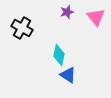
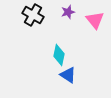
purple star: moved 1 px right
pink triangle: moved 1 px left, 3 px down
black cross: moved 11 px right, 13 px up
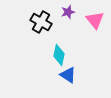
black cross: moved 8 px right, 7 px down
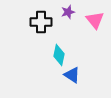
black cross: rotated 30 degrees counterclockwise
blue triangle: moved 4 px right
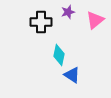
pink triangle: rotated 30 degrees clockwise
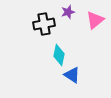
black cross: moved 3 px right, 2 px down; rotated 10 degrees counterclockwise
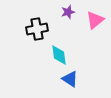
black cross: moved 7 px left, 5 px down
cyan diamond: rotated 20 degrees counterclockwise
blue triangle: moved 2 px left, 4 px down
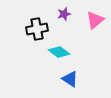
purple star: moved 4 px left, 2 px down
cyan diamond: moved 3 px up; rotated 45 degrees counterclockwise
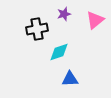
cyan diamond: rotated 55 degrees counterclockwise
blue triangle: rotated 36 degrees counterclockwise
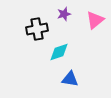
blue triangle: rotated 12 degrees clockwise
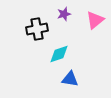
cyan diamond: moved 2 px down
